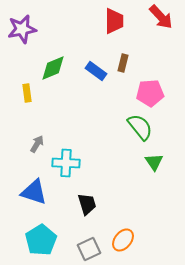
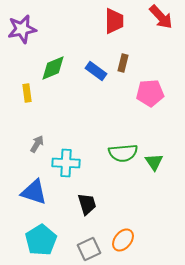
green semicircle: moved 17 px left, 26 px down; rotated 124 degrees clockwise
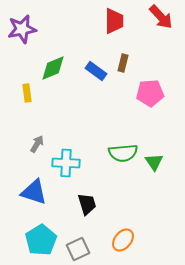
gray square: moved 11 px left
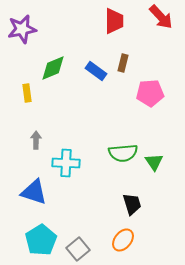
gray arrow: moved 1 px left, 4 px up; rotated 30 degrees counterclockwise
black trapezoid: moved 45 px right
gray square: rotated 15 degrees counterclockwise
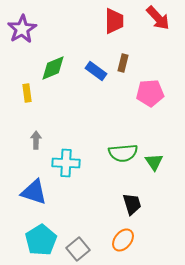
red arrow: moved 3 px left, 1 px down
purple star: rotated 20 degrees counterclockwise
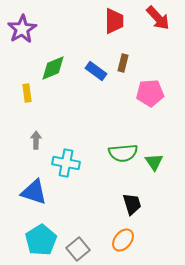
cyan cross: rotated 8 degrees clockwise
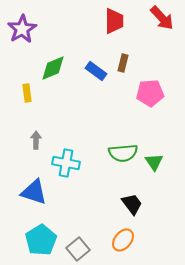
red arrow: moved 4 px right
black trapezoid: rotated 20 degrees counterclockwise
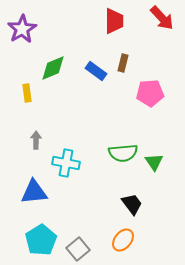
blue triangle: rotated 24 degrees counterclockwise
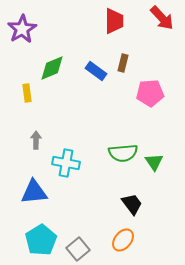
green diamond: moved 1 px left
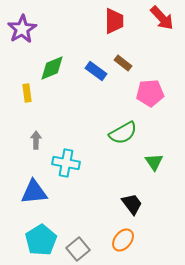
brown rectangle: rotated 66 degrees counterclockwise
green semicircle: moved 20 px up; rotated 24 degrees counterclockwise
